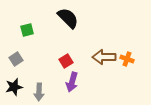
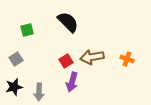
black semicircle: moved 4 px down
brown arrow: moved 12 px left; rotated 10 degrees counterclockwise
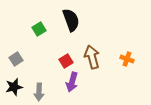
black semicircle: moved 3 px right, 2 px up; rotated 25 degrees clockwise
green square: moved 12 px right, 1 px up; rotated 16 degrees counterclockwise
brown arrow: rotated 85 degrees clockwise
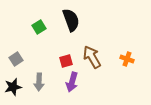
green square: moved 2 px up
brown arrow: rotated 15 degrees counterclockwise
red square: rotated 16 degrees clockwise
black star: moved 1 px left
gray arrow: moved 10 px up
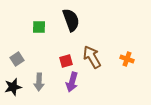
green square: rotated 32 degrees clockwise
gray square: moved 1 px right
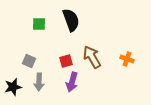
green square: moved 3 px up
gray square: moved 12 px right, 2 px down; rotated 32 degrees counterclockwise
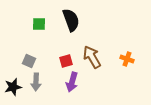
gray arrow: moved 3 px left
